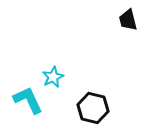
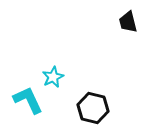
black trapezoid: moved 2 px down
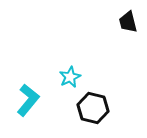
cyan star: moved 17 px right
cyan L-shape: rotated 64 degrees clockwise
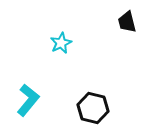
black trapezoid: moved 1 px left
cyan star: moved 9 px left, 34 px up
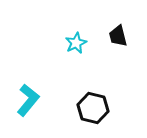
black trapezoid: moved 9 px left, 14 px down
cyan star: moved 15 px right
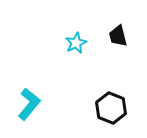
cyan L-shape: moved 1 px right, 4 px down
black hexagon: moved 18 px right; rotated 8 degrees clockwise
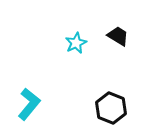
black trapezoid: rotated 135 degrees clockwise
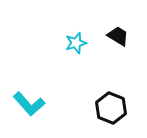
cyan star: rotated 10 degrees clockwise
cyan L-shape: rotated 100 degrees clockwise
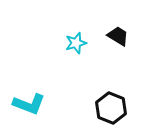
cyan L-shape: rotated 28 degrees counterclockwise
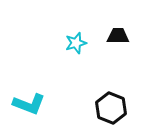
black trapezoid: rotated 30 degrees counterclockwise
